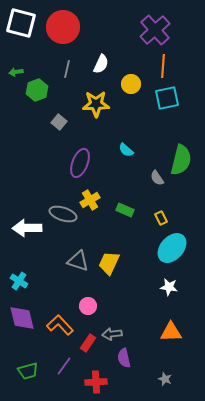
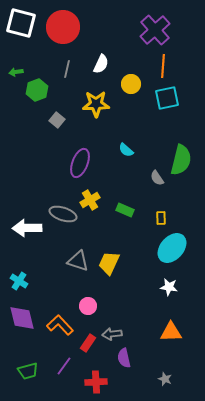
gray square: moved 2 px left, 2 px up
yellow rectangle: rotated 24 degrees clockwise
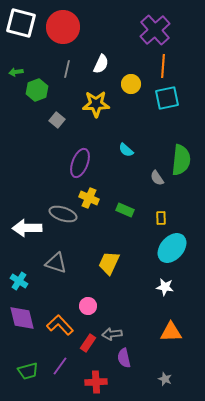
green semicircle: rotated 8 degrees counterclockwise
yellow cross: moved 1 px left, 2 px up; rotated 36 degrees counterclockwise
gray triangle: moved 22 px left, 2 px down
white star: moved 4 px left
purple line: moved 4 px left
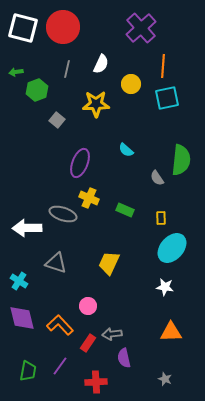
white square: moved 2 px right, 5 px down
purple cross: moved 14 px left, 2 px up
green trapezoid: rotated 65 degrees counterclockwise
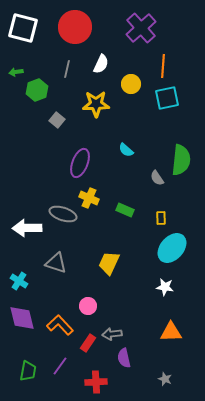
red circle: moved 12 px right
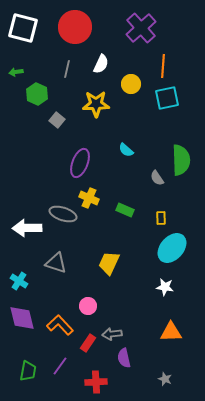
green hexagon: moved 4 px down; rotated 15 degrees counterclockwise
green semicircle: rotated 8 degrees counterclockwise
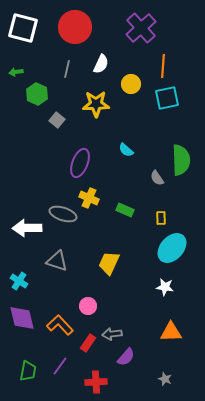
gray triangle: moved 1 px right, 2 px up
purple semicircle: moved 2 px right, 1 px up; rotated 126 degrees counterclockwise
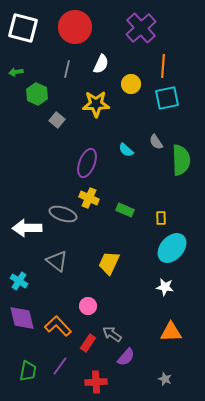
purple ellipse: moved 7 px right
gray semicircle: moved 1 px left, 36 px up
gray triangle: rotated 20 degrees clockwise
orange L-shape: moved 2 px left, 1 px down
gray arrow: rotated 42 degrees clockwise
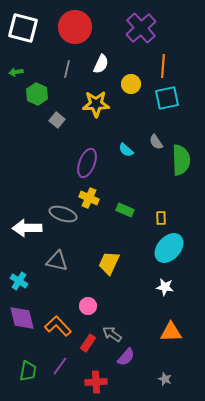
cyan ellipse: moved 3 px left
gray triangle: rotated 25 degrees counterclockwise
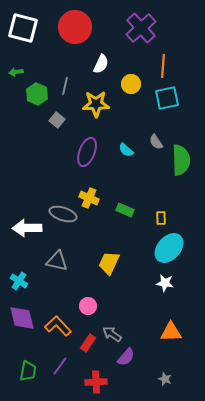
gray line: moved 2 px left, 17 px down
purple ellipse: moved 11 px up
white star: moved 4 px up
